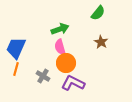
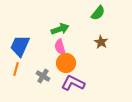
blue trapezoid: moved 4 px right, 2 px up
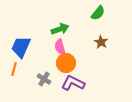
blue trapezoid: moved 1 px right, 1 px down
orange line: moved 2 px left
gray cross: moved 1 px right, 3 px down
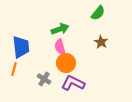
blue trapezoid: rotated 150 degrees clockwise
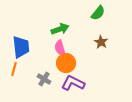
pink semicircle: moved 1 px down
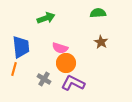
green semicircle: rotated 133 degrees counterclockwise
green arrow: moved 14 px left, 11 px up
pink semicircle: rotated 56 degrees counterclockwise
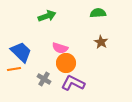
green arrow: moved 1 px right, 2 px up
blue trapezoid: moved 5 px down; rotated 40 degrees counterclockwise
orange line: rotated 64 degrees clockwise
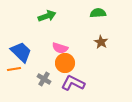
orange circle: moved 1 px left
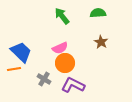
green arrow: moved 15 px right; rotated 108 degrees counterclockwise
pink semicircle: rotated 42 degrees counterclockwise
purple L-shape: moved 2 px down
